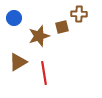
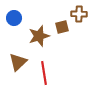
brown triangle: rotated 12 degrees counterclockwise
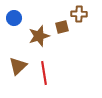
brown triangle: moved 4 px down
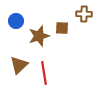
brown cross: moved 5 px right
blue circle: moved 2 px right, 3 px down
brown square: moved 1 px down; rotated 16 degrees clockwise
brown triangle: moved 1 px right, 1 px up
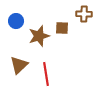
red line: moved 2 px right, 1 px down
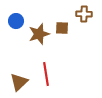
brown star: moved 2 px up
brown triangle: moved 17 px down
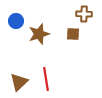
brown square: moved 11 px right, 6 px down
red line: moved 5 px down
